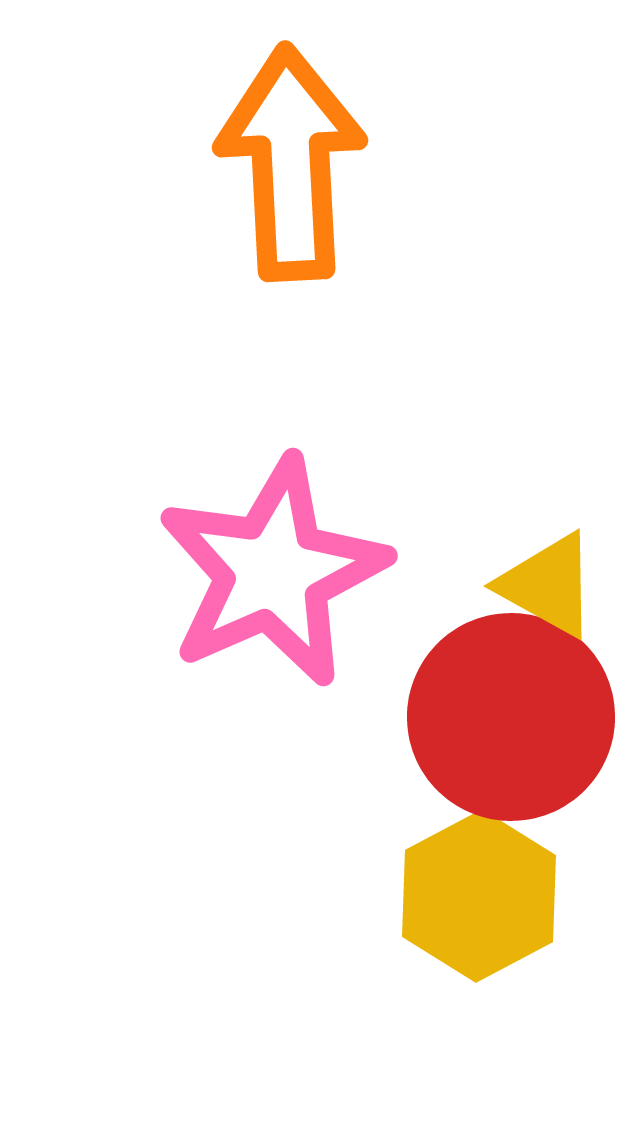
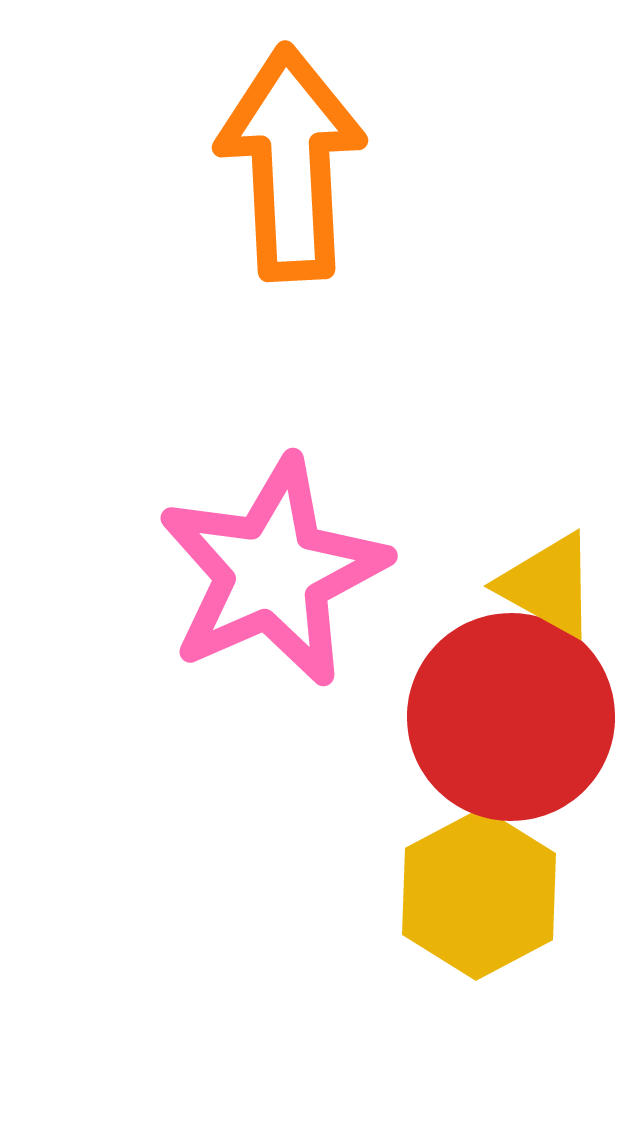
yellow hexagon: moved 2 px up
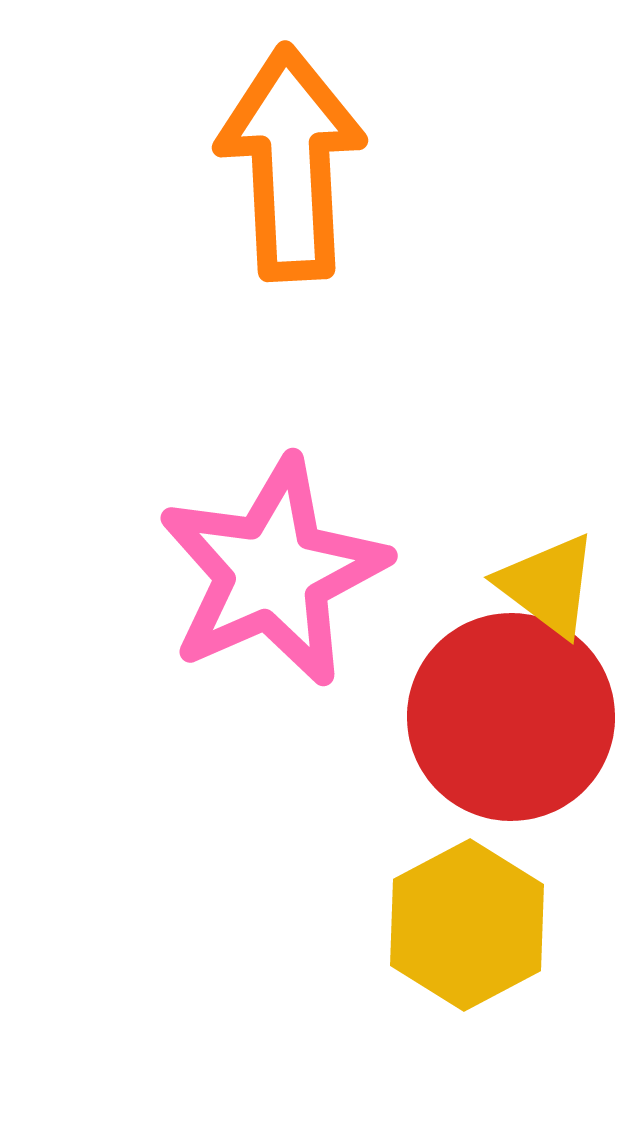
yellow triangle: rotated 8 degrees clockwise
yellow hexagon: moved 12 px left, 31 px down
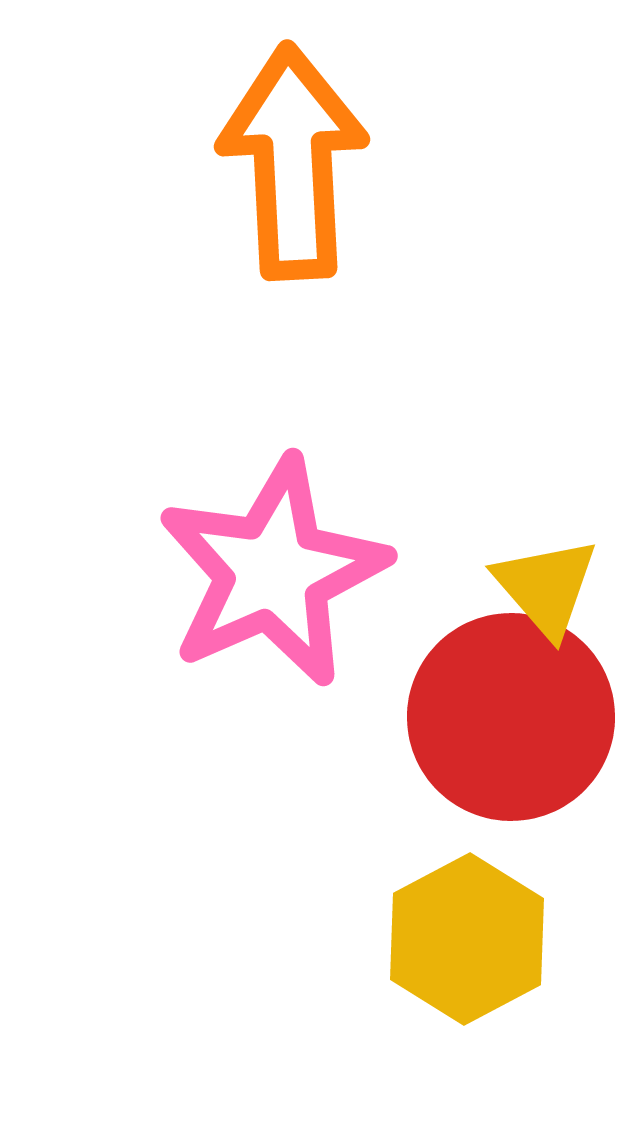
orange arrow: moved 2 px right, 1 px up
yellow triangle: moved 2 px left, 2 px down; rotated 12 degrees clockwise
yellow hexagon: moved 14 px down
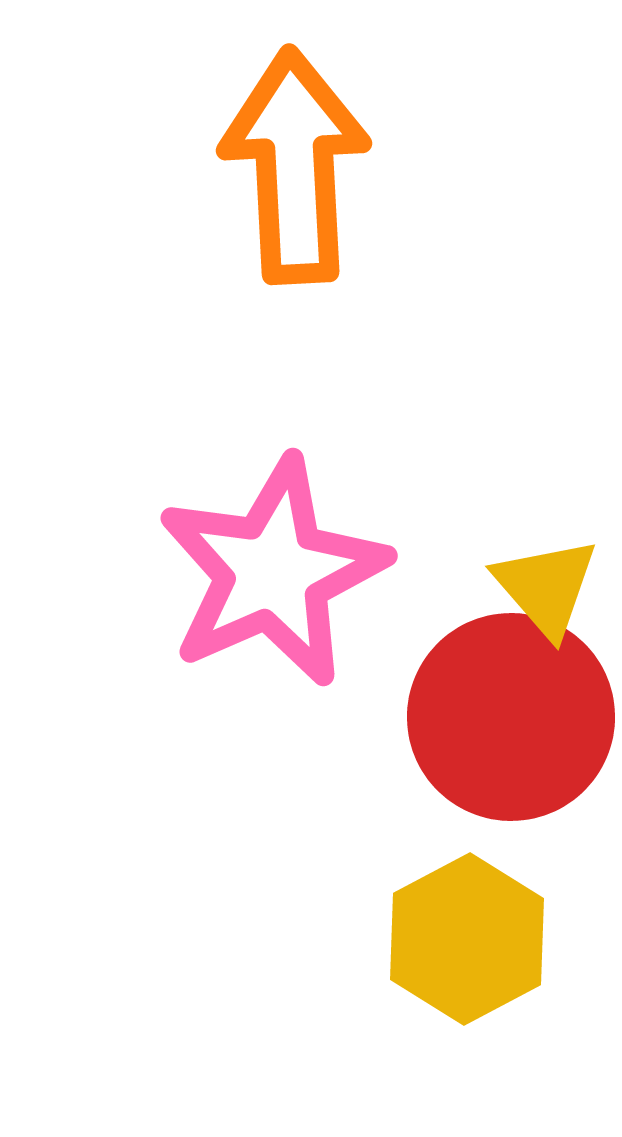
orange arrow: moved 2 px right, 4 px down
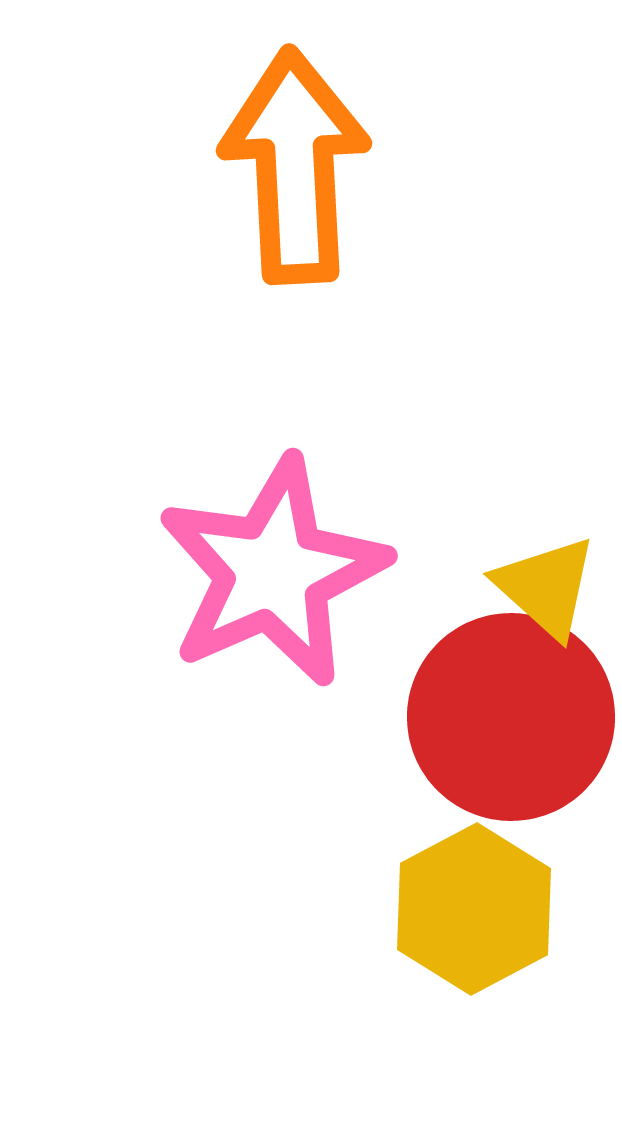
yellow triangle: rotated 7 degrees counterclockwise
yellow hexagon: moved 7 px right, 30 px up
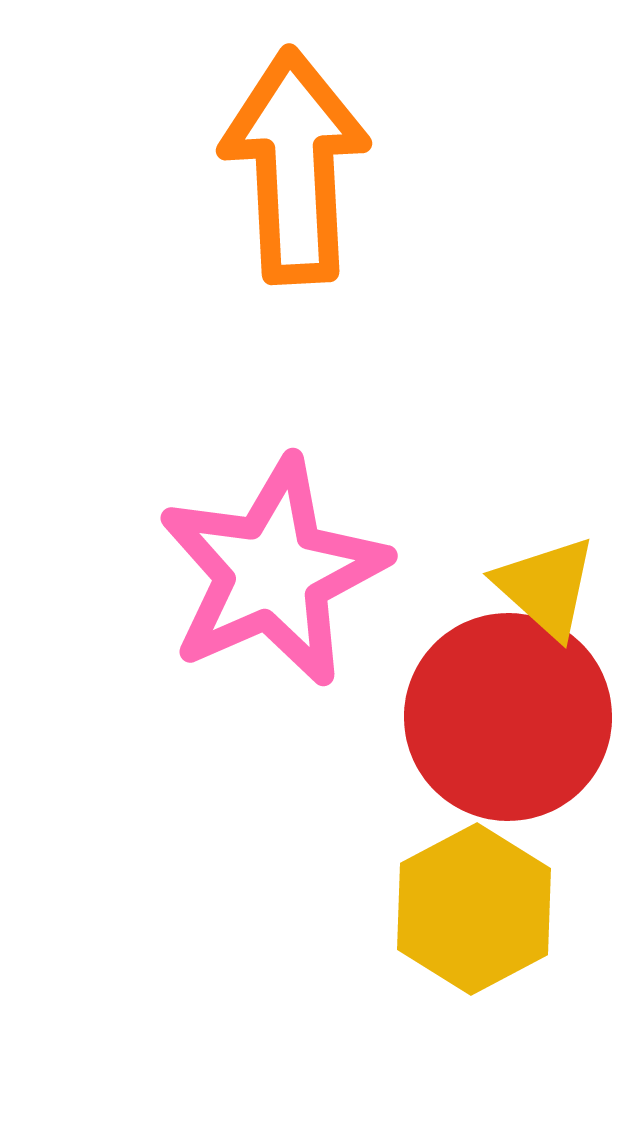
red circle: moved 3 px left
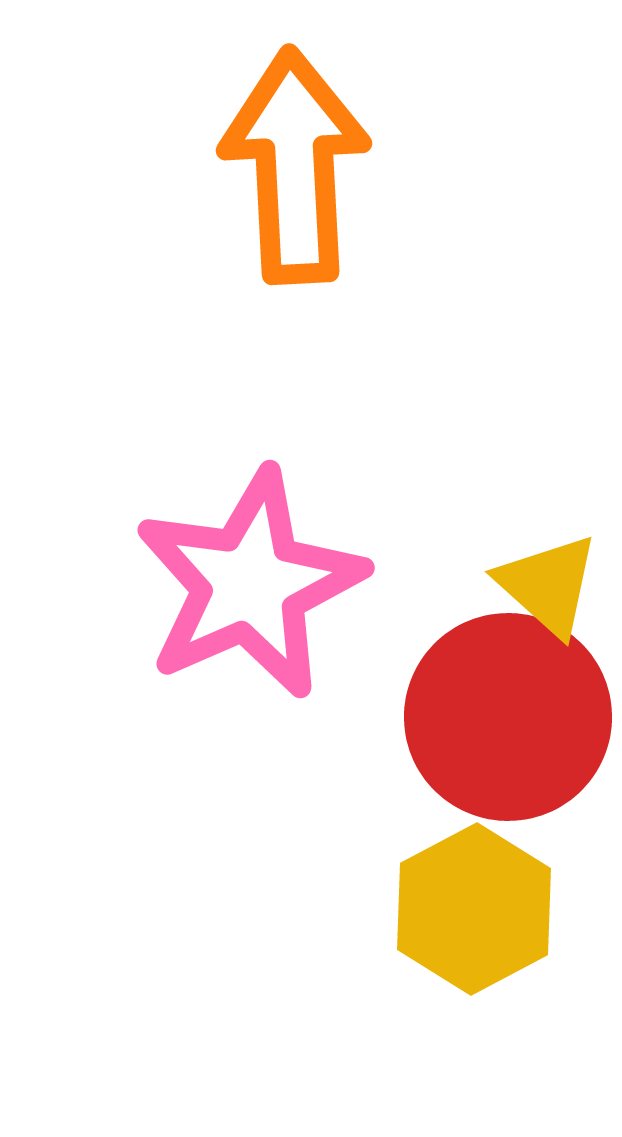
pink star: moved 23 px left, 12 px down
yellow triangle: moved 2 px right, 2 px up
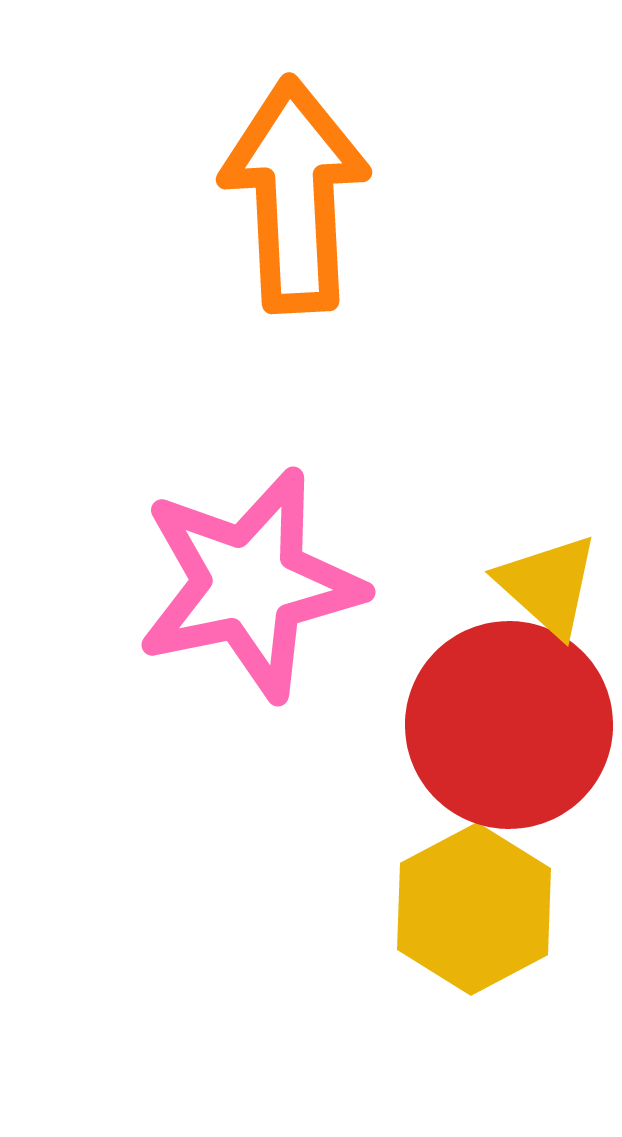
orange arrow: moved 29 px down
pink star: rotated 12 degrees clockwise
red circle: moved 1 px right, 8 px down
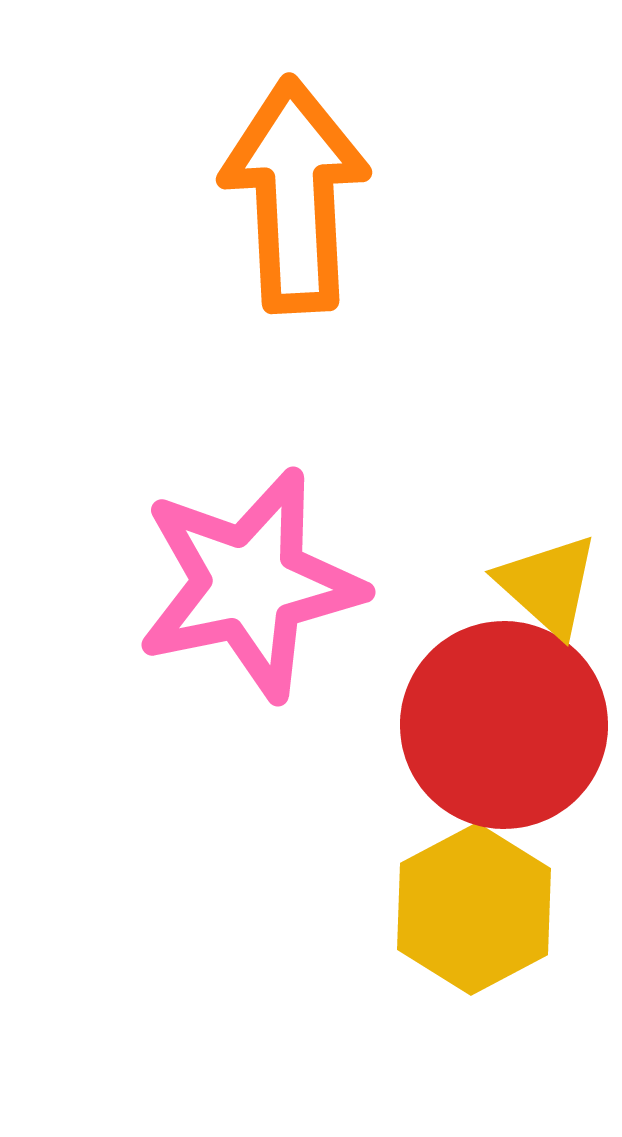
red circle: moved 5 px left
